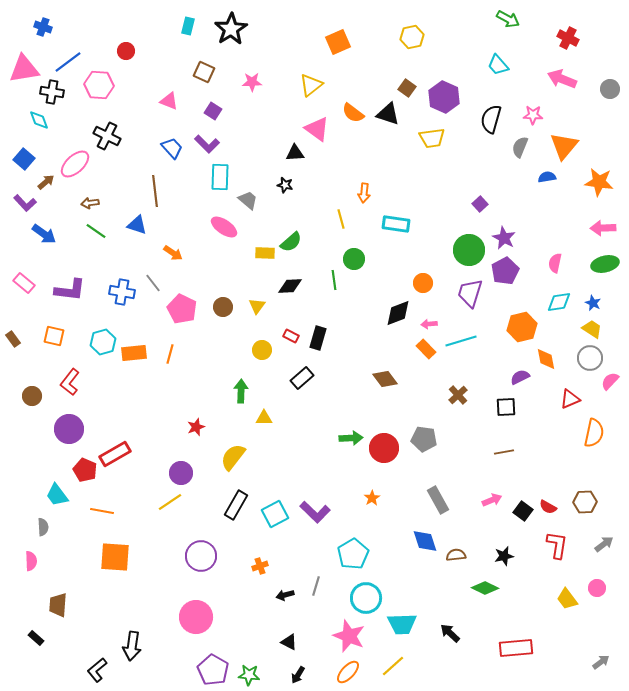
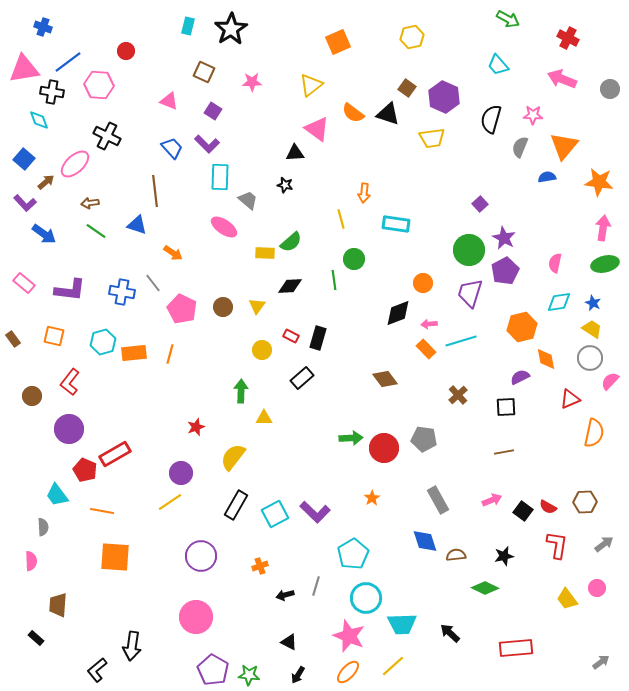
pink arrow at (603, 228): rotated 100 degrees clockwise
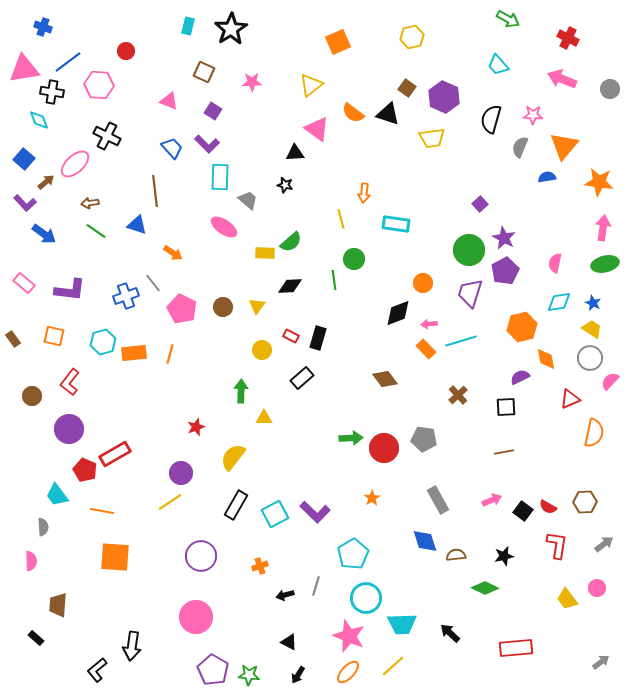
blue cross at (122, 292): moved 4 px right, 4 px down; rotated 30 degrees counterclockwise
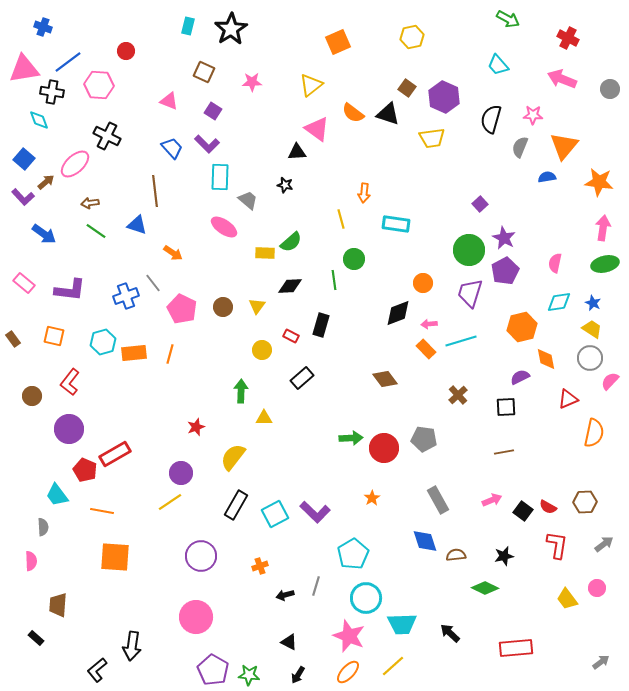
black triangle at (295, 153): moved 2 px right, 1 px up
purple L-shape at (25, 203): moved 2 px left, 6 px up
black rectangle at (318, 338): moved 3 px right, 13 px up
red triangle at (570, 399): moved 2 px left
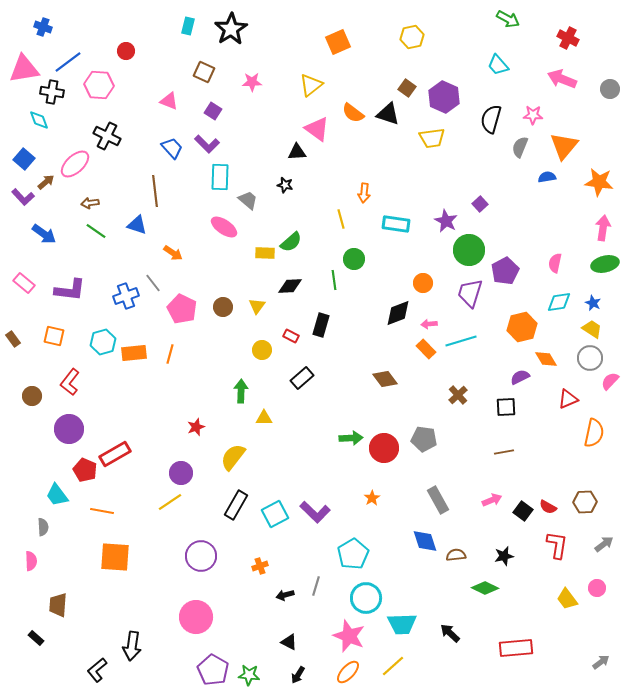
purple star at (504, 238): moved 58 px left, 17 px up
orange diamond at (546, 359): rotated 20 degrees counterclockwise
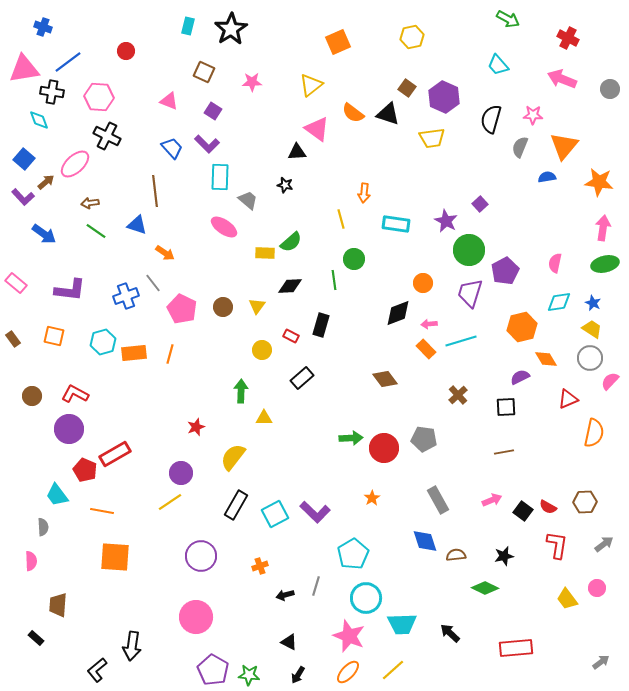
pink hexagon at (99, 85): moved 12 px down
orange arrow at (173, 253): moved 8 px left
pink rectangle at (24, 283): moved 8 px left
red L-shape at (70, 382): moved 5 px right, 12 px down; rotated 80 degrees clockwise
yellow line at (393, 666): moved 4 px down
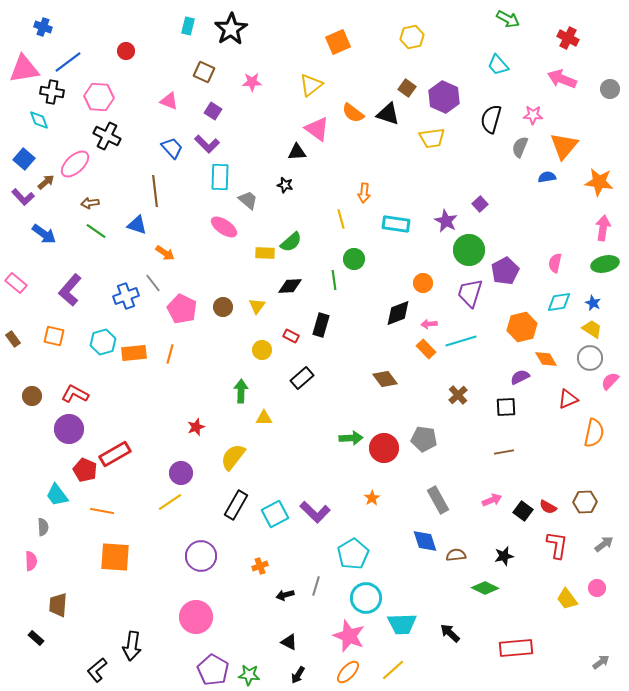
purple L-shape at (70, 290): rotated 124 degrees clockwise
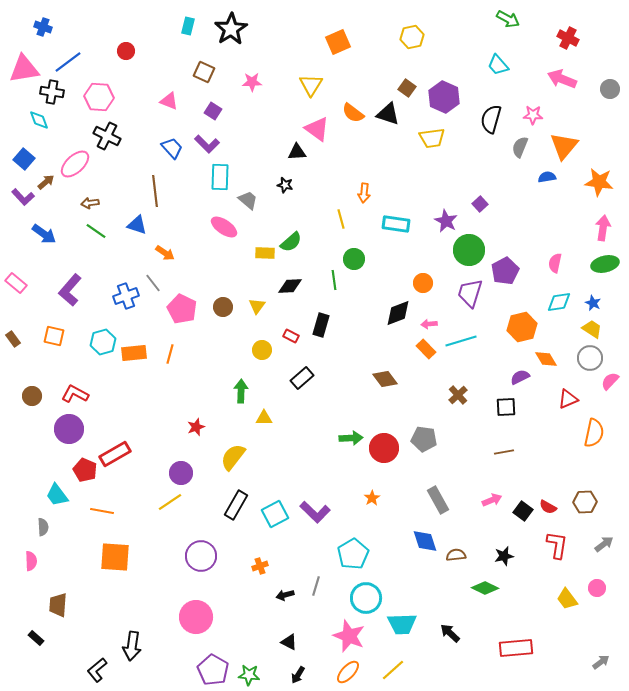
yellow triangle at (311, 85): rotated 20 degrees counterclockwise
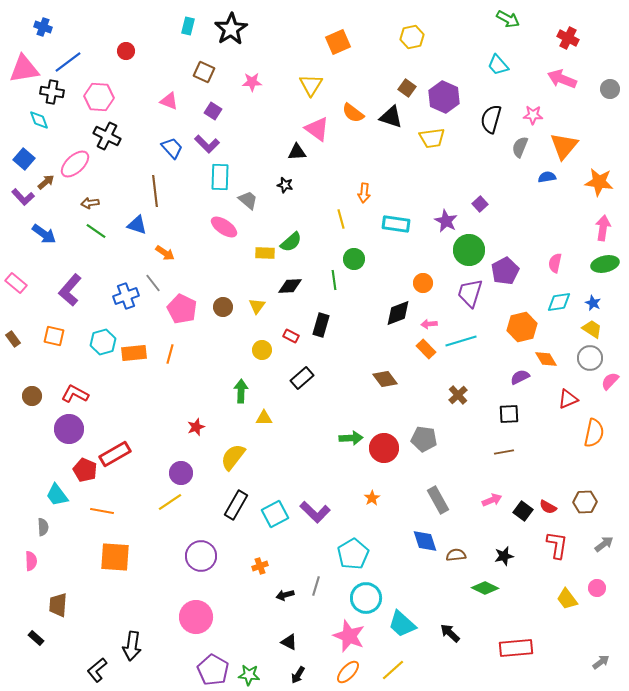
black triangle at (388, 114): moved 3 px right, 3 px down
black square at (506, 407): moved 3 px right, 7 px down
cyan trapezoid at (402, 624): rotated 44 degrees clockwise
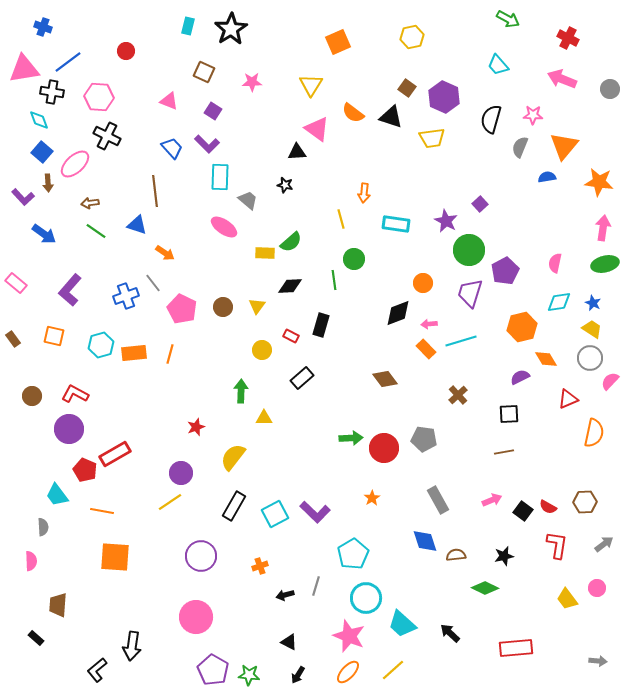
blue square at (24, 159): moved 18 px right, 7 px up
brown arrow at (46, 182): moved 2 px right, 1 px down; rotated 126 degrees clockwise
cyan hexagon at (103, 342): moved 2 px left, 3 px down
black rectangle at (236, 505): moved 2 px left, 1 px down
gray arrow at (601, 662): moved 3 px left, 1 px up; rotated 42 degrees clockwise
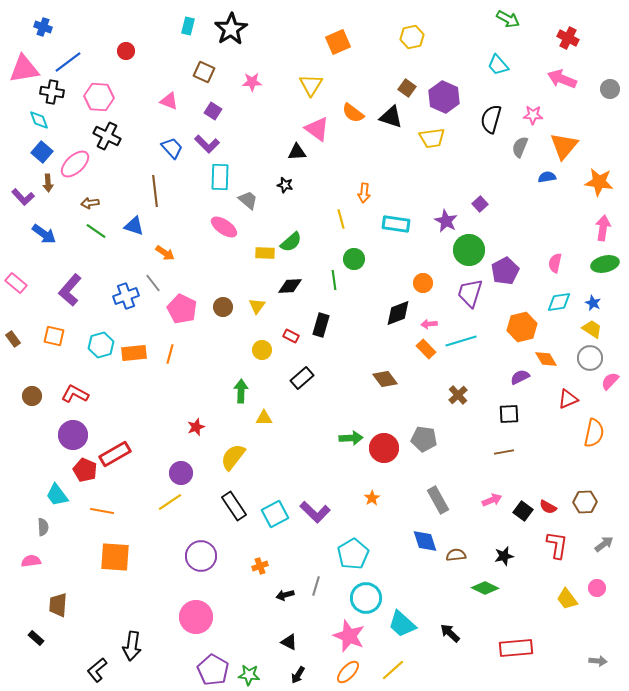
blue triangle at (137, 225): moved 3 px left, 1 px down
purple circle at (69, 429): moved 4 px right, 6 px down
black rectangle at (234, 506): rotated 64 degrees counterclockwise
pink semicircle at (31, 561): rotated 96 degrees counterclockwise
